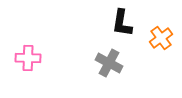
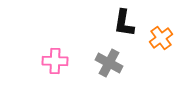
black L-shape: moved 2 px right
pink cross: moved 27 px right, 3 px down
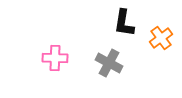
pink cross: moved 3 px up
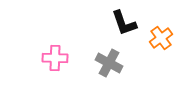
black L-shape: rotated 28 degrees counterclockwise
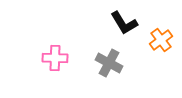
black L-shape: rotated 12 degrees counterclockwise
orange cross: moved 2 px down
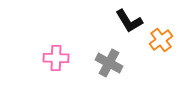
black L-shape: moved 5 px right, 2 px up
pink cross: moved 1 px right
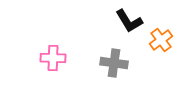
pink cross: moved 3 px left
gray cross: moved 5 px right; rotated 20 degrees counterclockwise
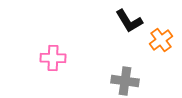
gray cross: moved 11 px right, 18 px down
